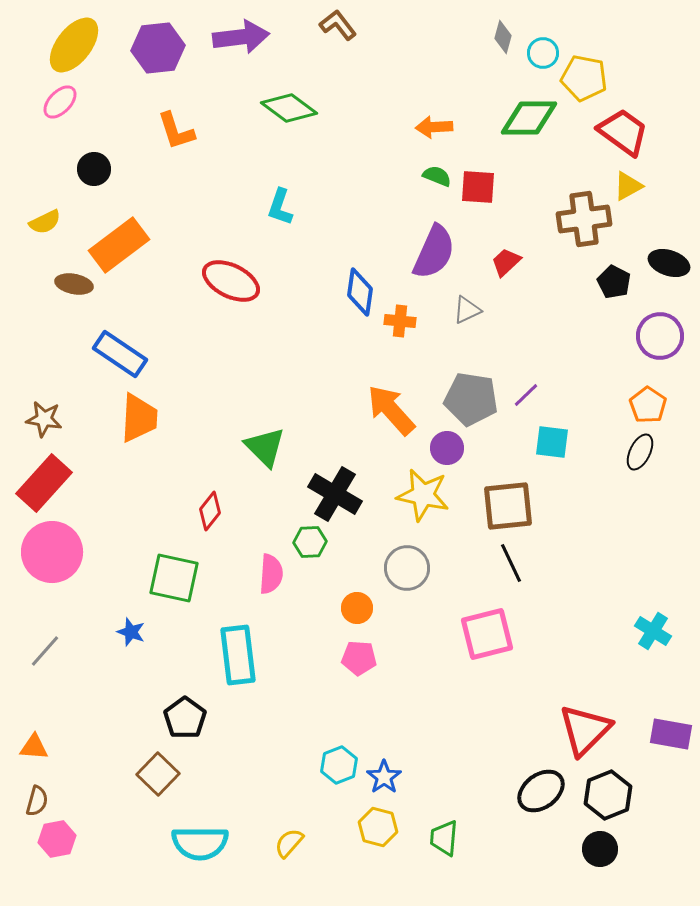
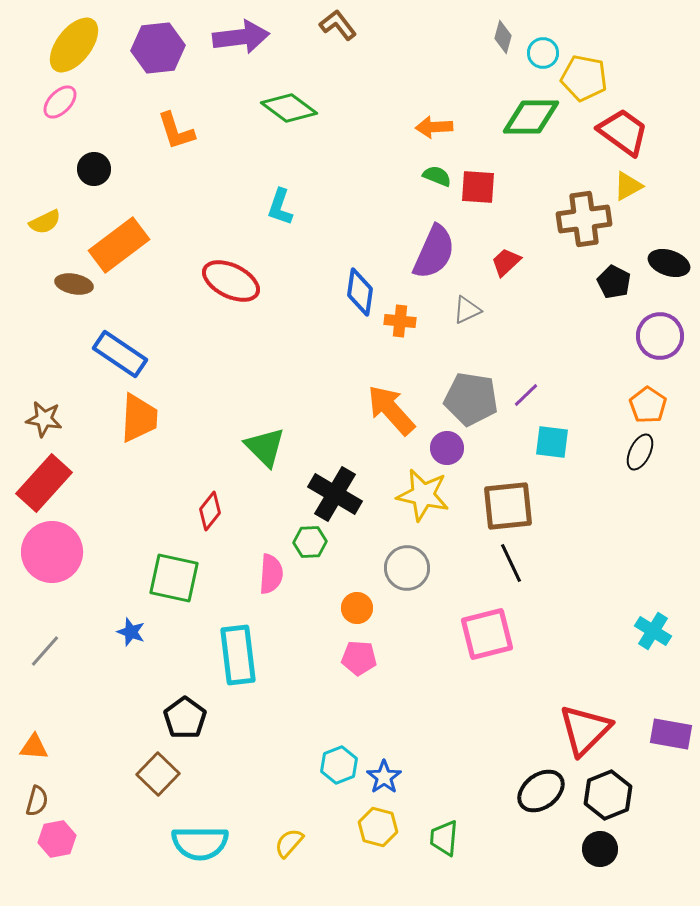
green diamond at (529, 118): moved 2 px right, 1 px up
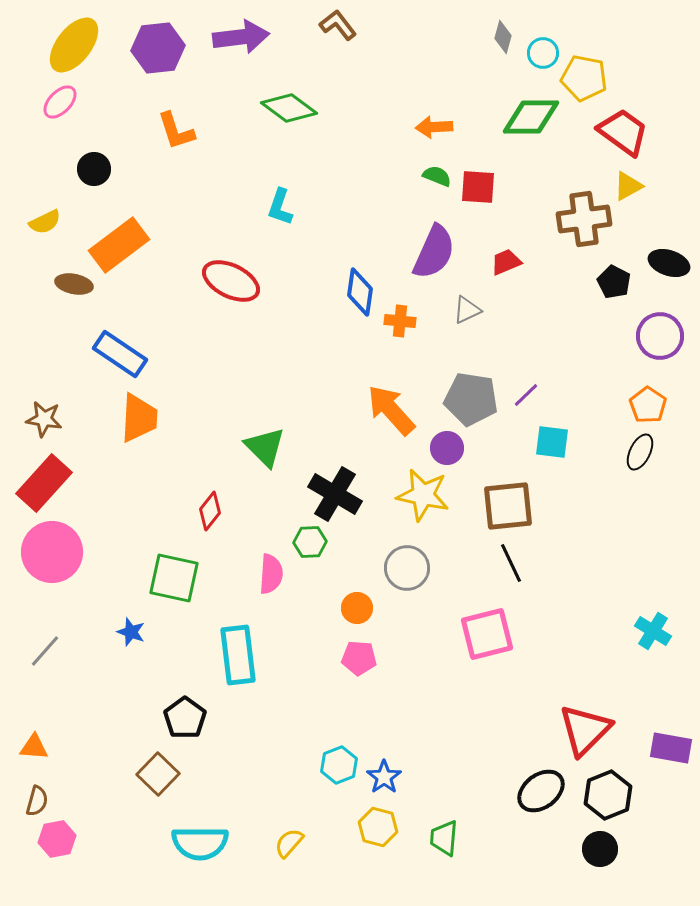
red trapezoid at (506, 262): rotated 20 degrees clockwise
purple rectangle at (671, 734): moved 14 px down
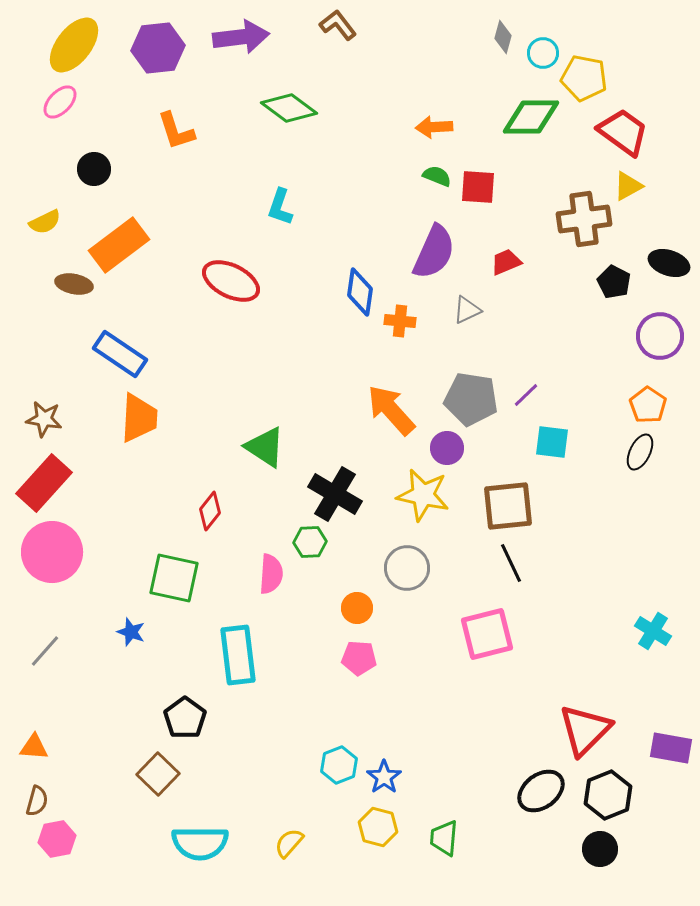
green triangle at (265, 447): rotated 12 degrees counterclockwise
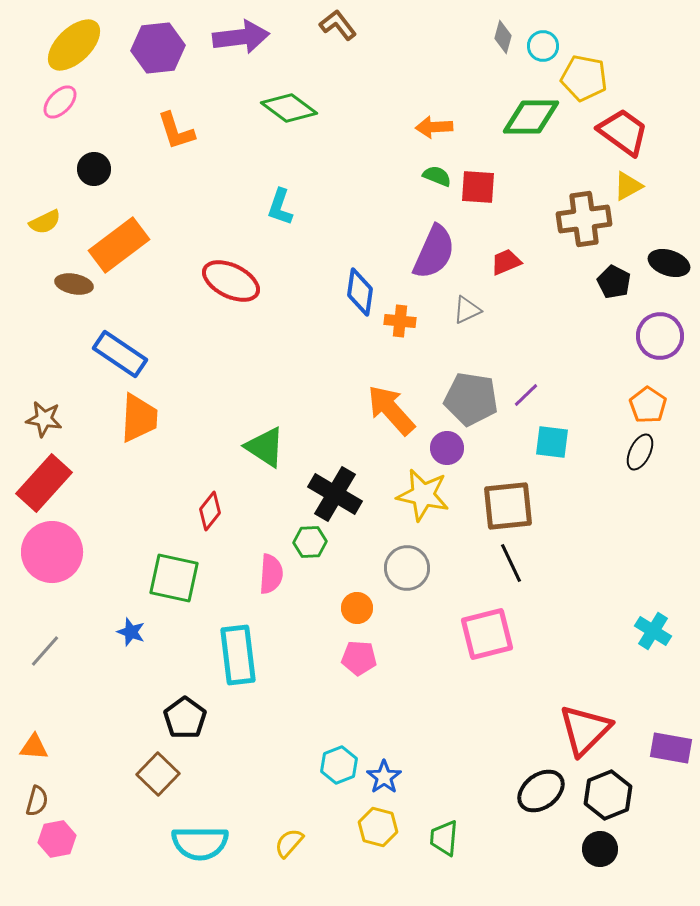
yellow ellipse at (74, 45): rotated 8 degrees clockwise
cyan circle at (543, 53): moved 7 px up
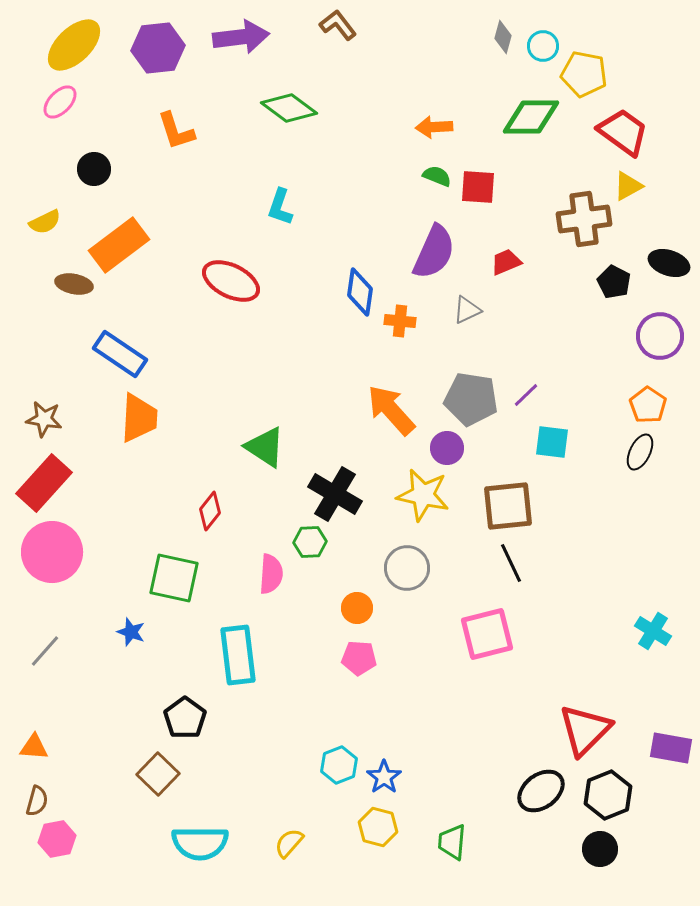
yellow pentagon at (584, 78): moved 4 px up
green trapezoid at (444, 838): moved 8 px right, 4 px down
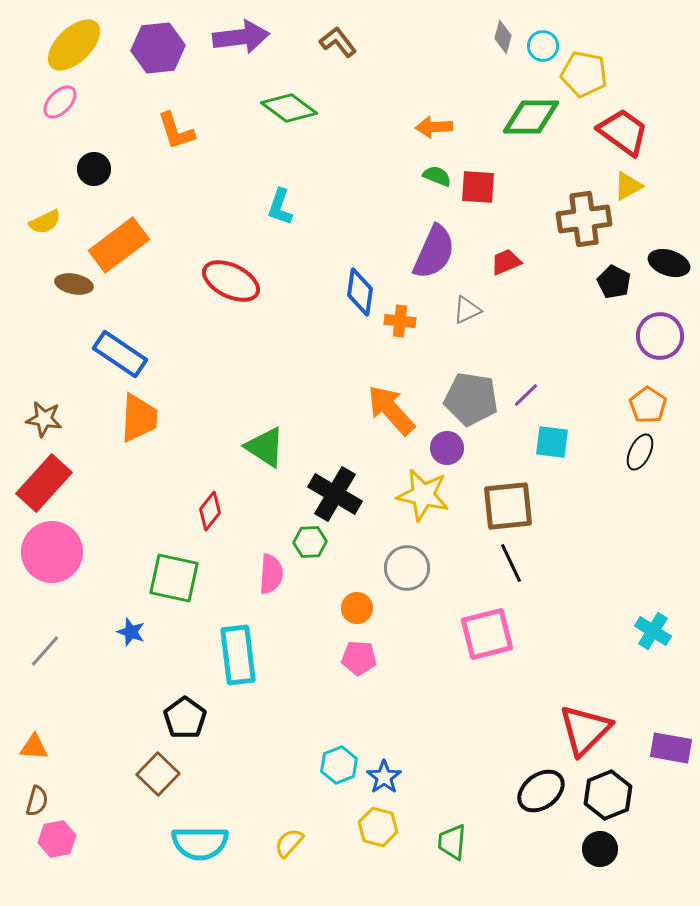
brown L-shape at (338, 25): moved 17 px down
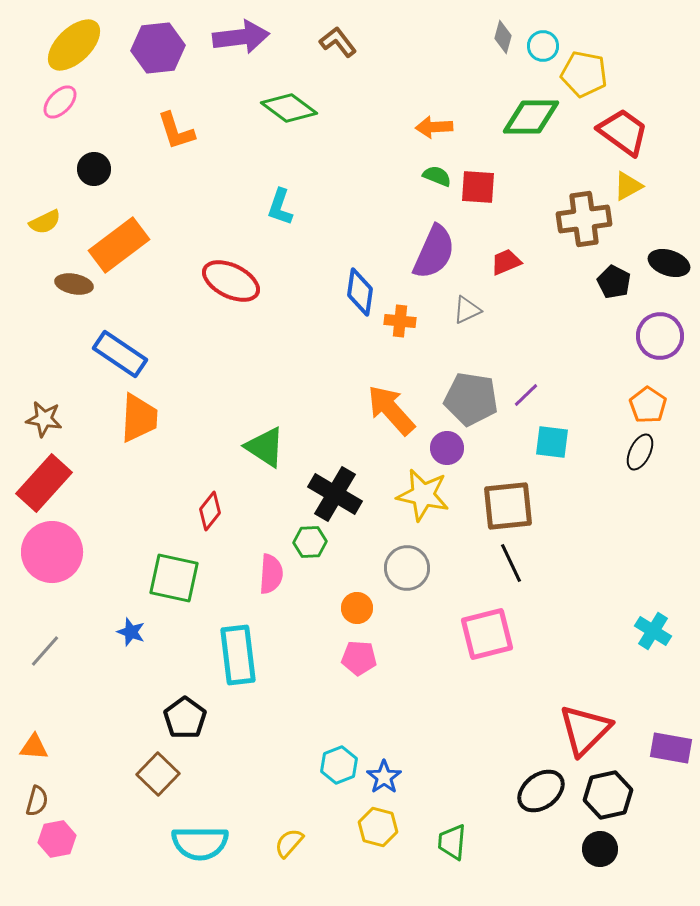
black hexagon at (608, 795): rotated 9 degrees clockwise
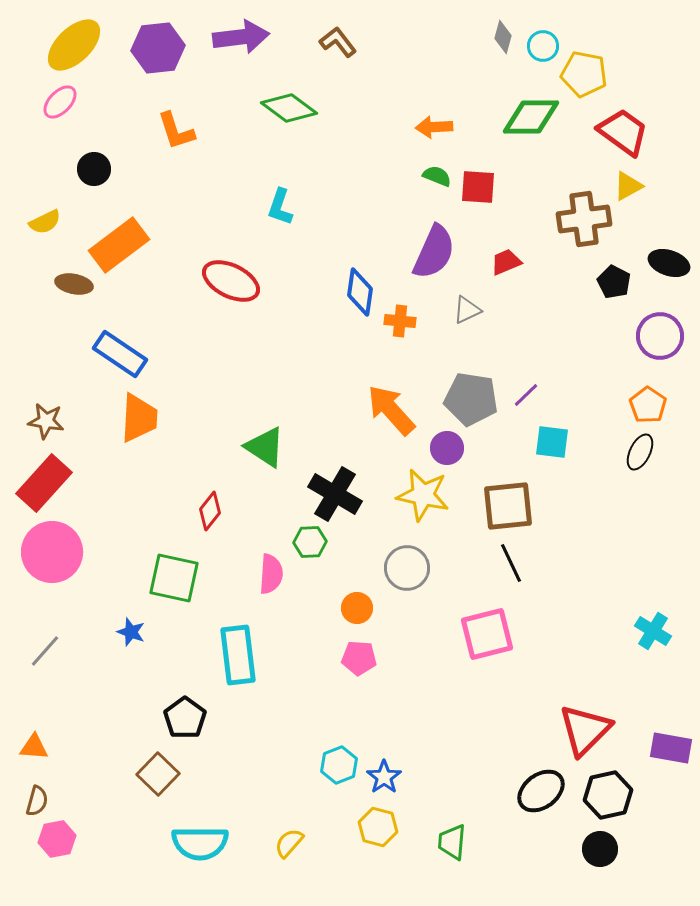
brown star at (44, 419): moved 2 px right, 2 px down
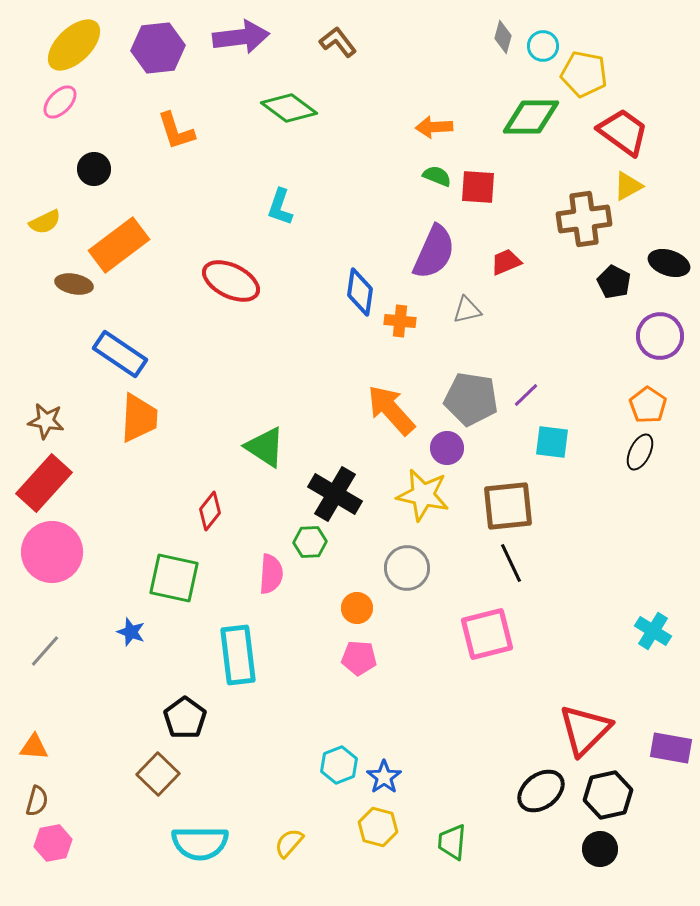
gray triangle at (467, 310): rotated 12 degrees clockwise
pink hexagon at (57, 839): moved 4 px left, 4 px down
